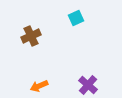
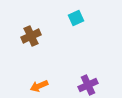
purple cross: rotated 24 degrees clockwise
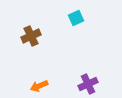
purple cross: moved 1 px up
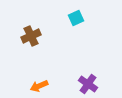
purple cross: rotated 30 degrees counterclockwise
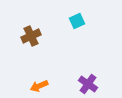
cyan square: moved 1 px right, 3 px down
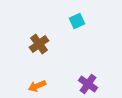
brown cross: moved 8 px right, 8 px down; rotated 12 degrees counterclockwise
orange arrow: moved 2 px left
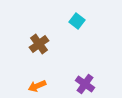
cyan square: rotated 28 degrees counterclockwise
purple cross: moved 3 px left
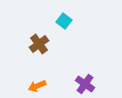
cyan square: moved 13 px left
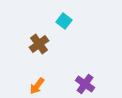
orange arrow: rotated 30 degrees counterclockwise
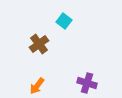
purple cross: moved 2 px right, 1 px up; rotated 18 degrees counterclockwise
